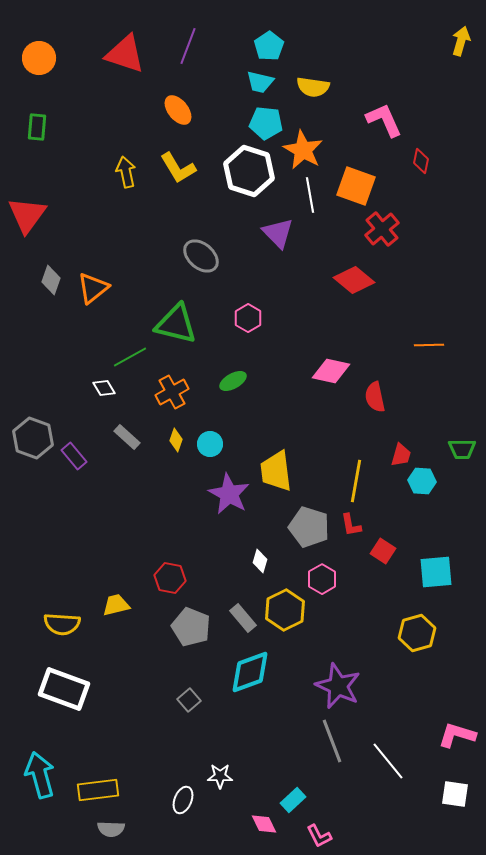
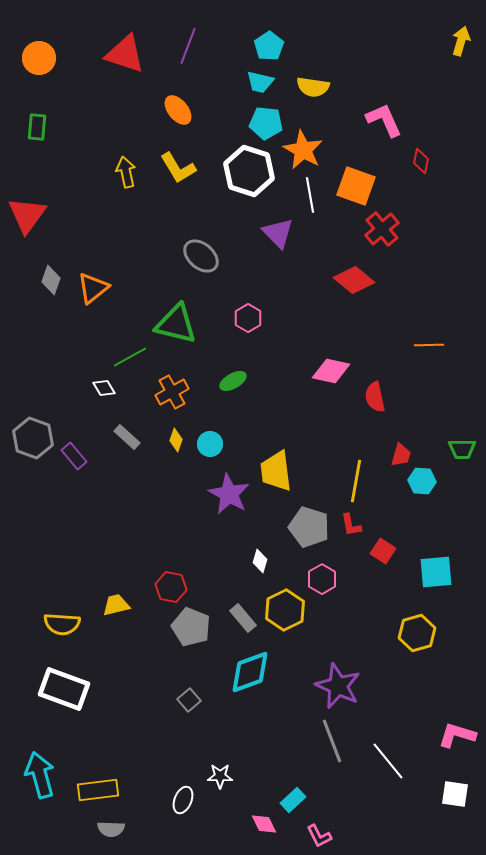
red hexagon at (170, 578): moved 1 px right, 9 px down
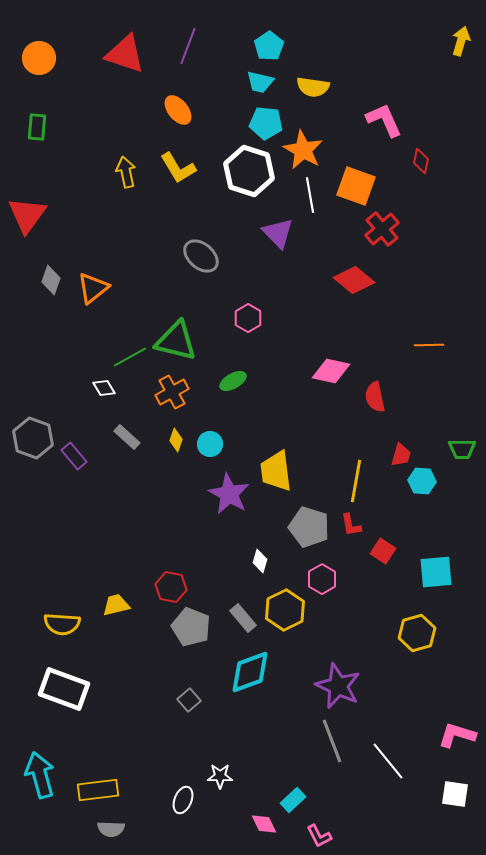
green triangle at (176, 324): moved 17 px down
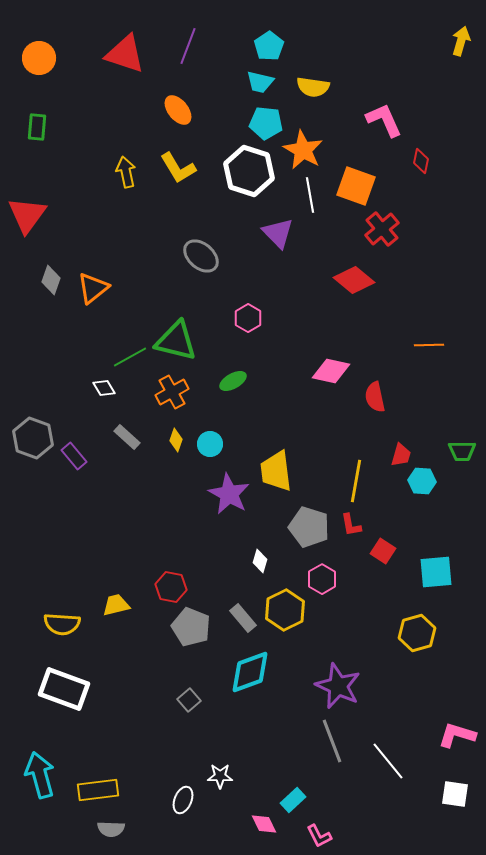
green trapezoid at (462, 449): moved 2 px down
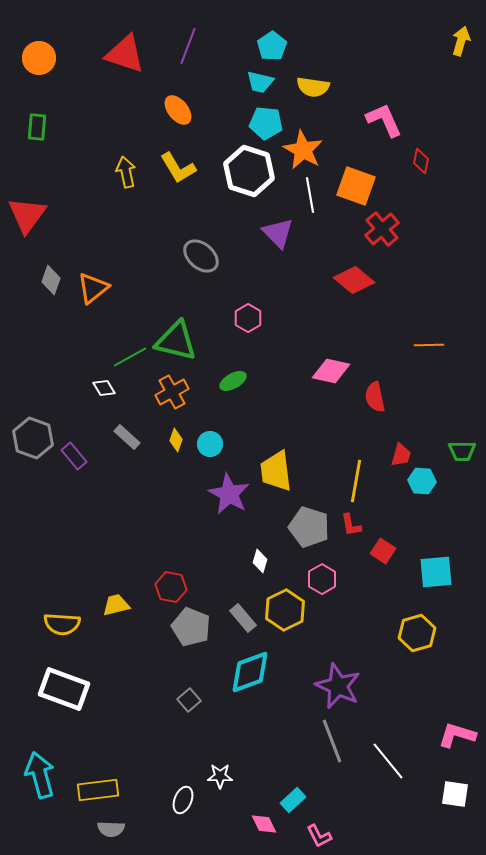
cyan pentagon at (269, 46): moved 3 px right
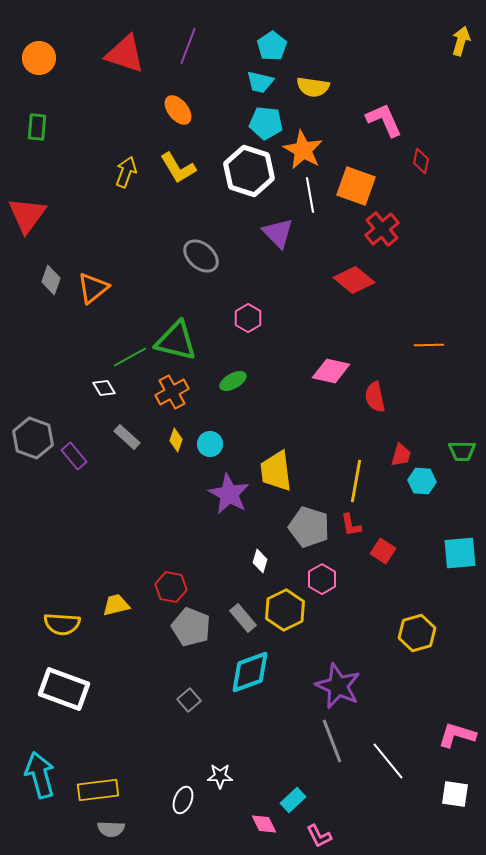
yellow arrow at (126, 172): rotated 32 degrees clockwise
cyan square at (436, 572): moved 24 px right, 19 px up
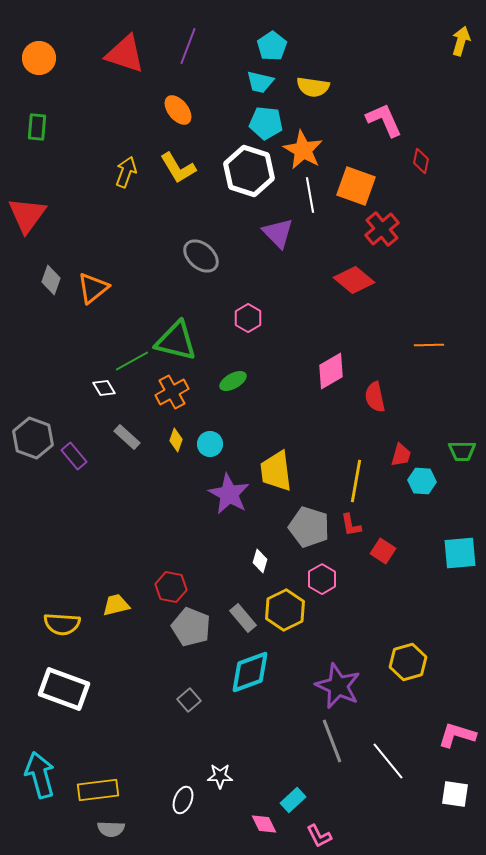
green line at (130, 357): moved 2 px right, 4 px down
pink diamond at (331, 371): rotated 42 degrees counterclockwise
yellow hexagon at (417, 633): moved 9 px left, 29 px down
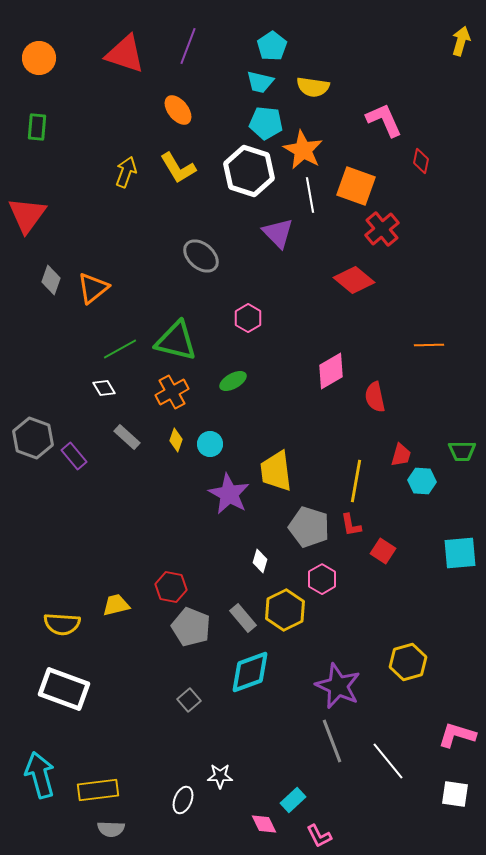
green line at (132, 361): moved 12 px left, 12 px up
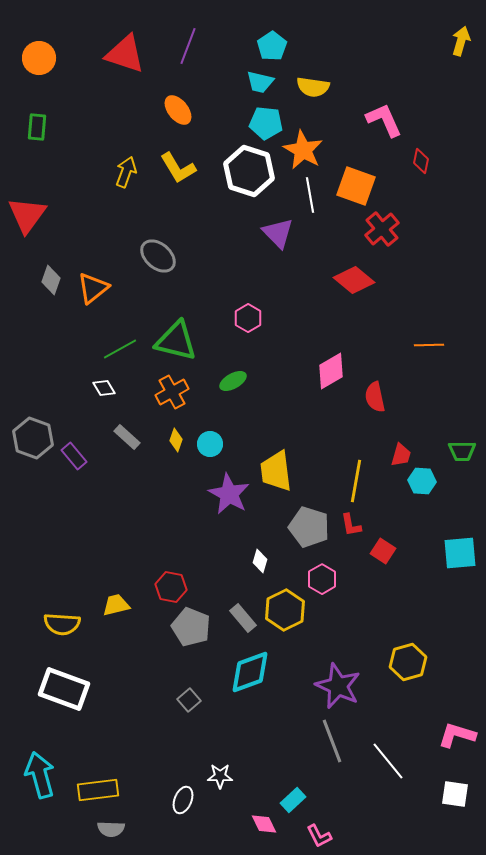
gray ellipse at (201, 256): moved 43 px left
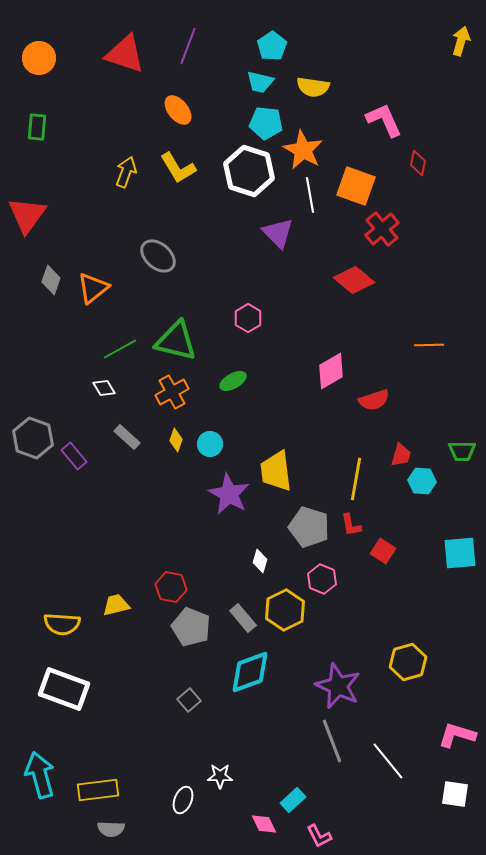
red diamond at (421, 161): moved 3 px left, 2 px down
red semicircle at (375, 397): moved 1 px left, 3 px down; rotated 96 degrees counterclockwise
yellow line at (356, 481): moved 2 px up
pink hexagon at (322, 579): rotated 8 degrees counterclockwise
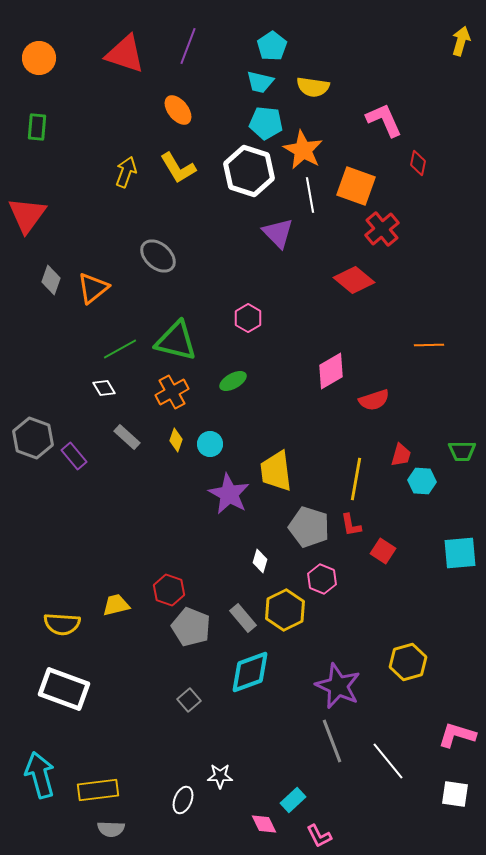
red hexagon at (171, 587): moved 2 px left, 3 px down; rotated 8 degrees clockwise
